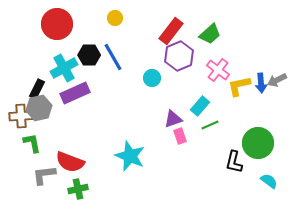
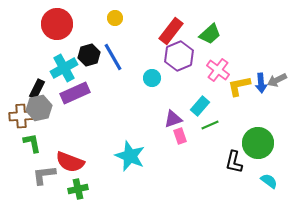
black hexagon: rotated 15 degrees counterclockwise
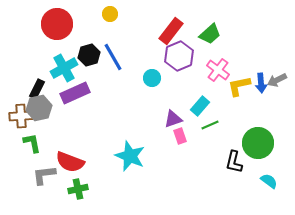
yellow circle: moved 5 px left, 4 px up
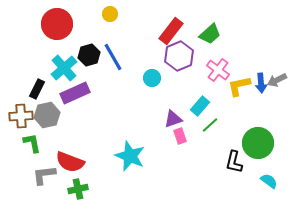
cyan cross: rotated 12 degrees counterclockwise
gray hexagon: moved 8 px right, 7 px down
green line: rotated 18 degrees counterclockwise
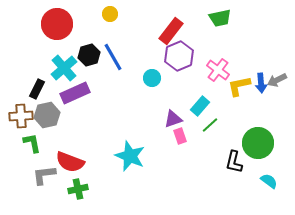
green trapezoid: moved 10 px right, 16 px up; rotated 30 degrees clockwise
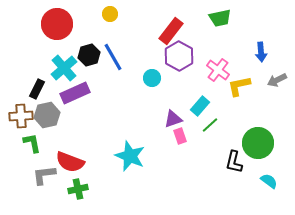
purple hexagon: rotated 8 degrees counterclockwise
blue arrow: moved 31 px up
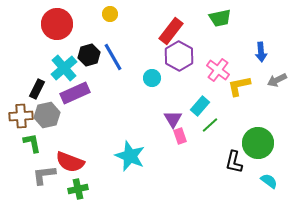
purple triangle: rotated 42 degrees counterclockwise
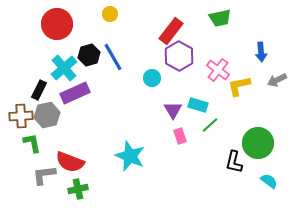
black rectangle: moved 2 px right, 1 px down
cyan rectangle: moved 2 px left, 1 px up; rotated 66 degrees clockwise
purple triangle: moved 9 px up
